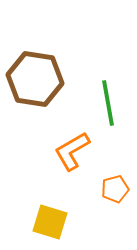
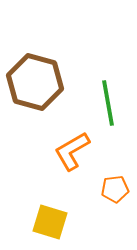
brown hexagon: moved 3 px down; rotated 6 degrees clockwise
orange pentagon: rotated 8 degrees clockwise
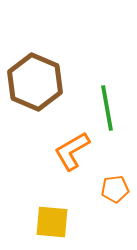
brown hexagon: rotated 8 degrees clockwise
green line: moved 1 px left, 5 px down
yellow square: moved 2 px right; rotated 12 degrees counterclockwise
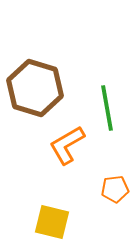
brown hexagon: moved 6 px down; rotated 6 degrees counterclockwise
orange L-shape: moved 5 px left, 6 px up
yellow square: rotated 9 degrees clockwise
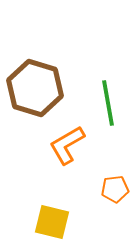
green line: moved 1 px right, 5 px up
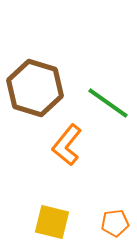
green line: rotated 45 degrees counterclockwise
orange L-shape: rotated 21 degrees counterclockwise
orange pentagon: moved 34 px down
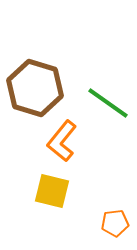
orange L-shape: moved 5 px left, 4 px up
yellow square: moved 31 px up
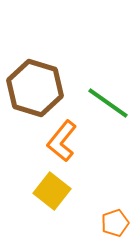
yellow square: rotated 24 degrees clockwise
orange pentagon: rotated 12 degrees counterclockwise
